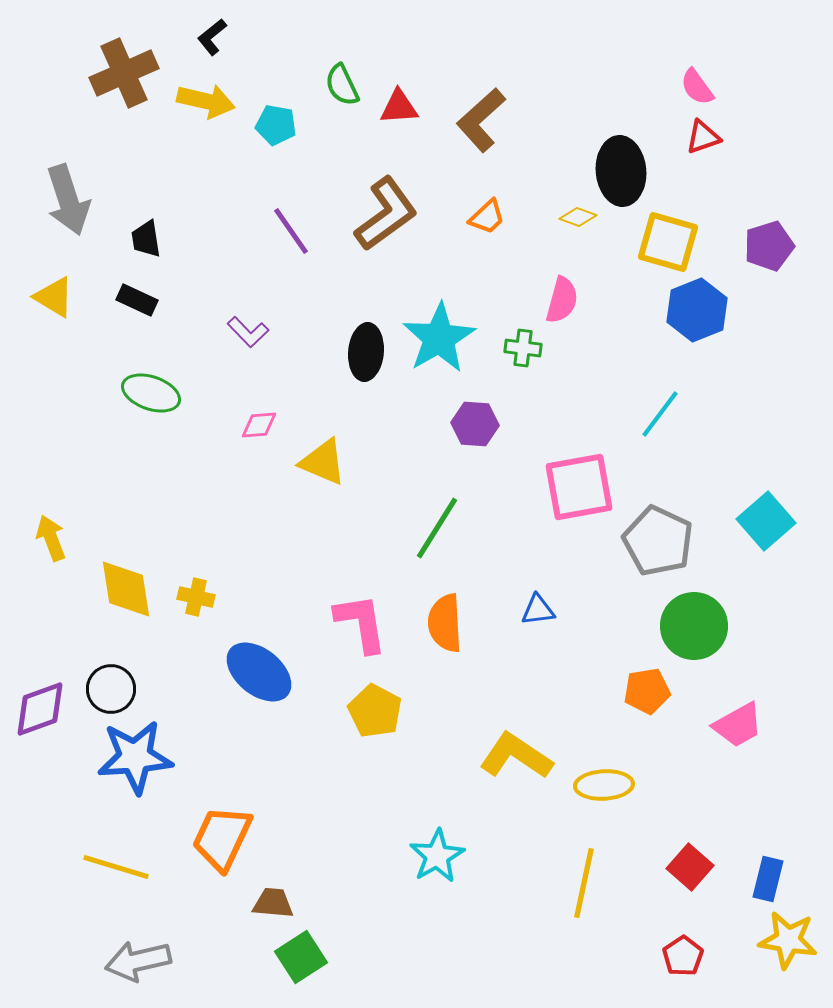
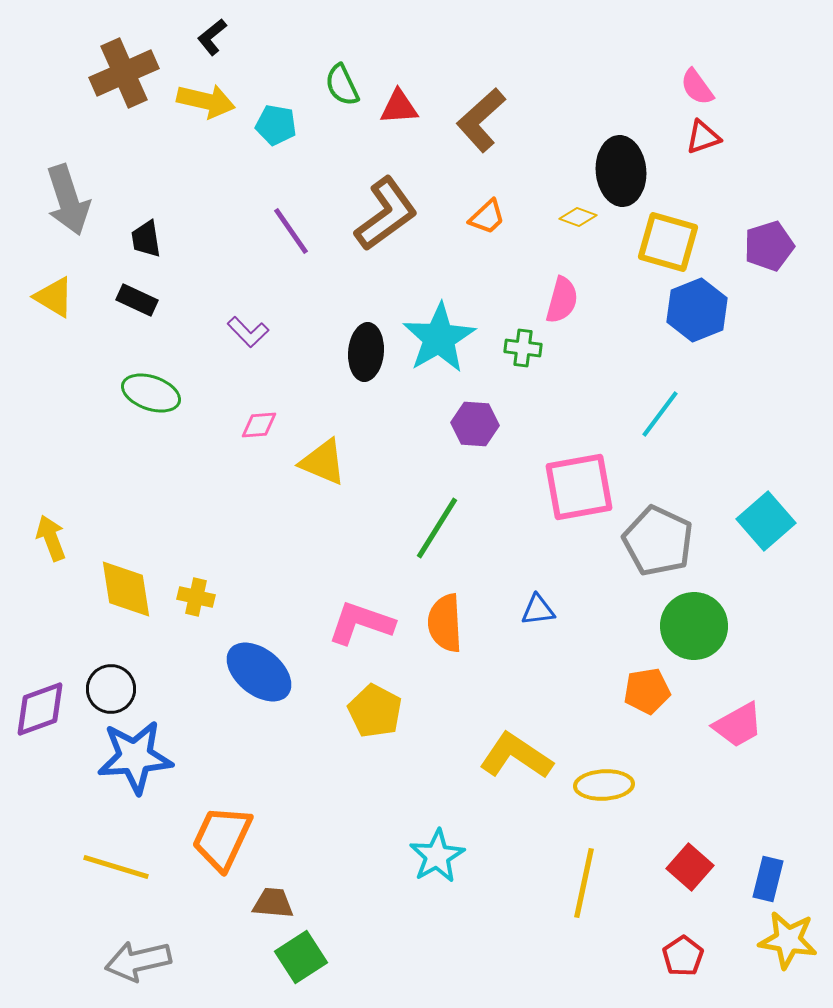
pink L-shape at (361, 623): rotated 62 degrees counterclockwise
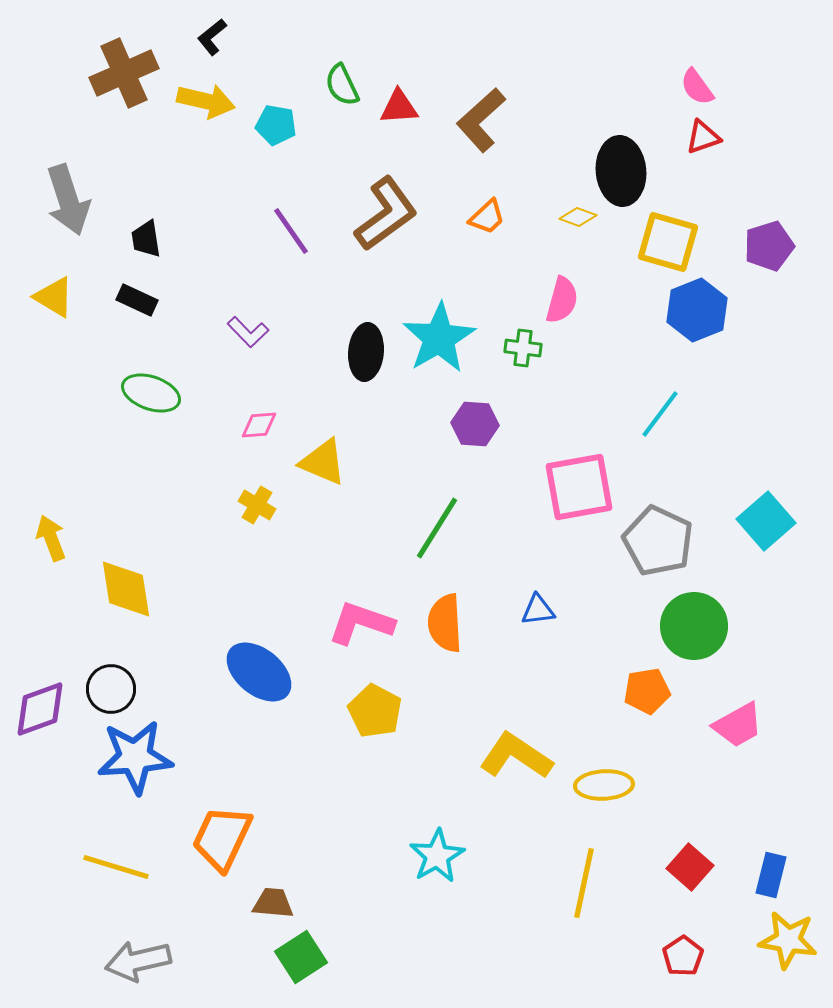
yellow cross at (196, 597): moved 61 px right, 92 px up; rotated 18 degrees clockwise
blue rectangle at (768, 879): moved 3 px right, 4 px up
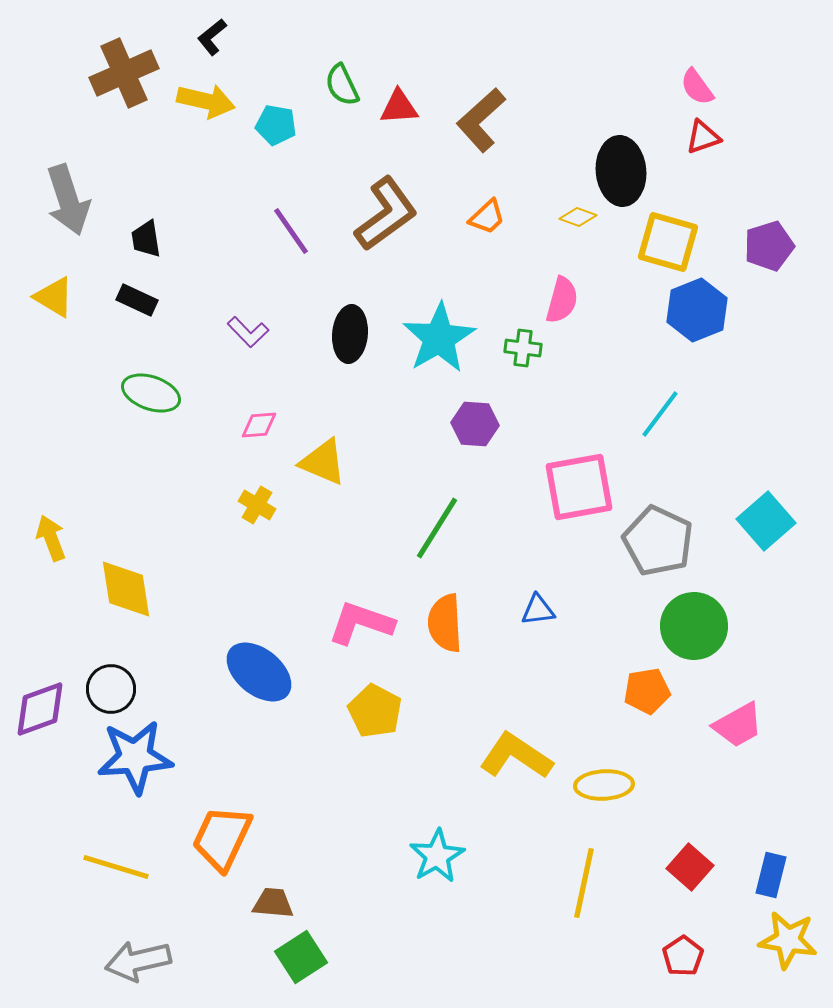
black ellipse at (366, 352): moved 16 px left, 18 px up
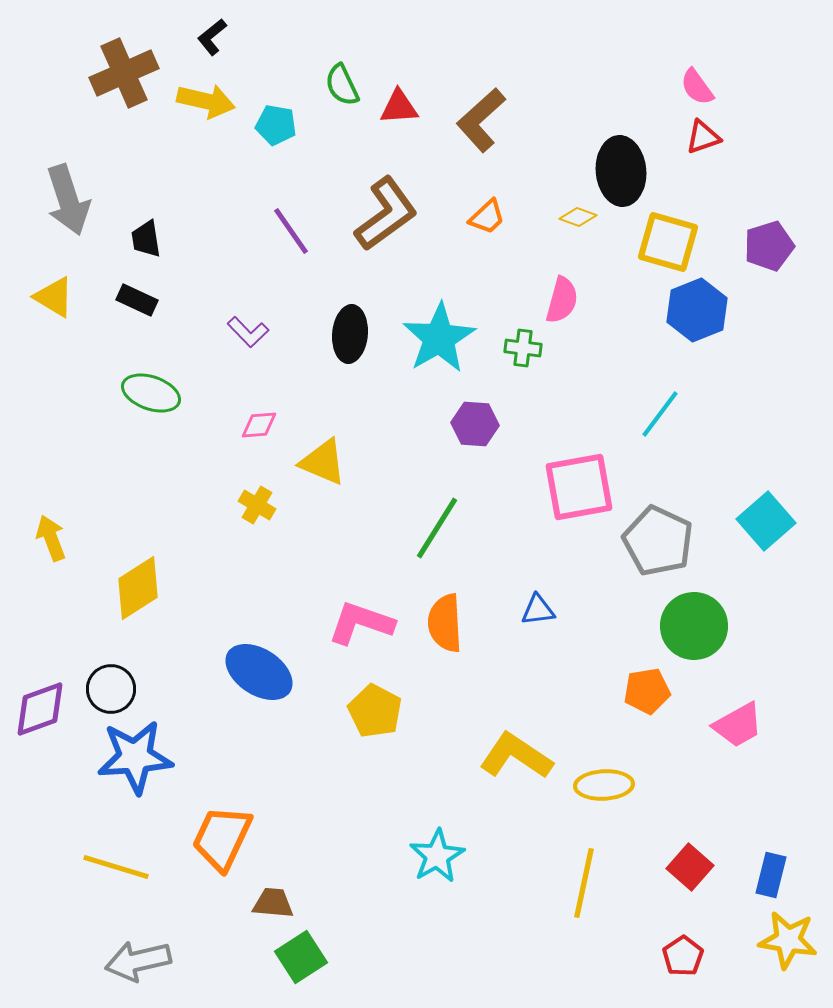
yellow diamond at (126, 589): moved 12 px right, 1 px up; rotated 66 degrees clockwise
blue ellipse at (259, 672): rotated 6 degrees counterclockwise
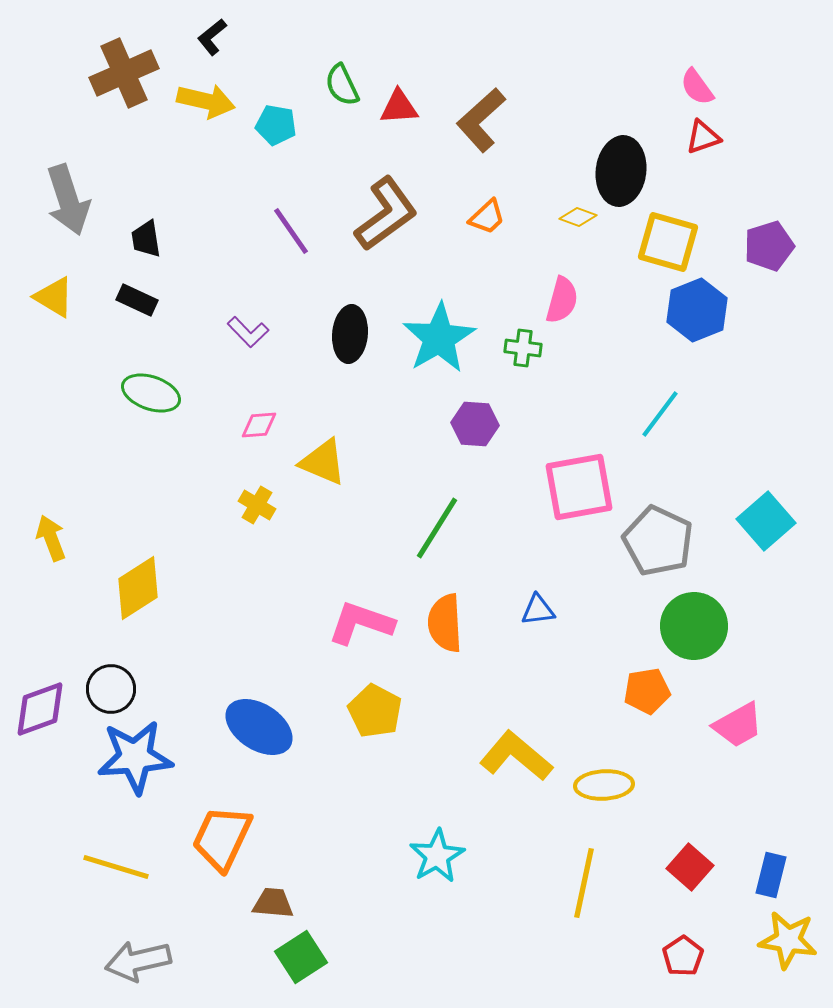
black ellipse at (621, 171): rotated 12 degrees clockwise
blue ellipse at (259, 672): moved 55 px down
yellow L-shape at (516, 756): rotated 6 degrees clockwise
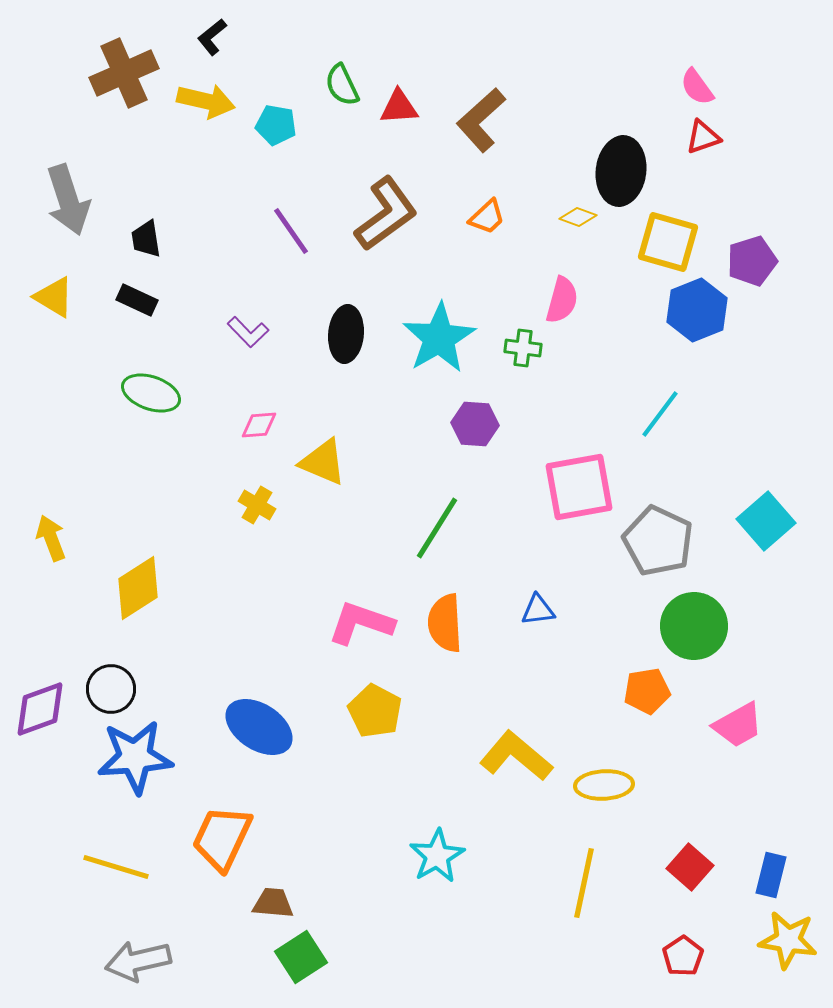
purple pentagon at (769, 246): moved 17 px left, 15 px down
black ellipse at (350, 334): moved 4 px left
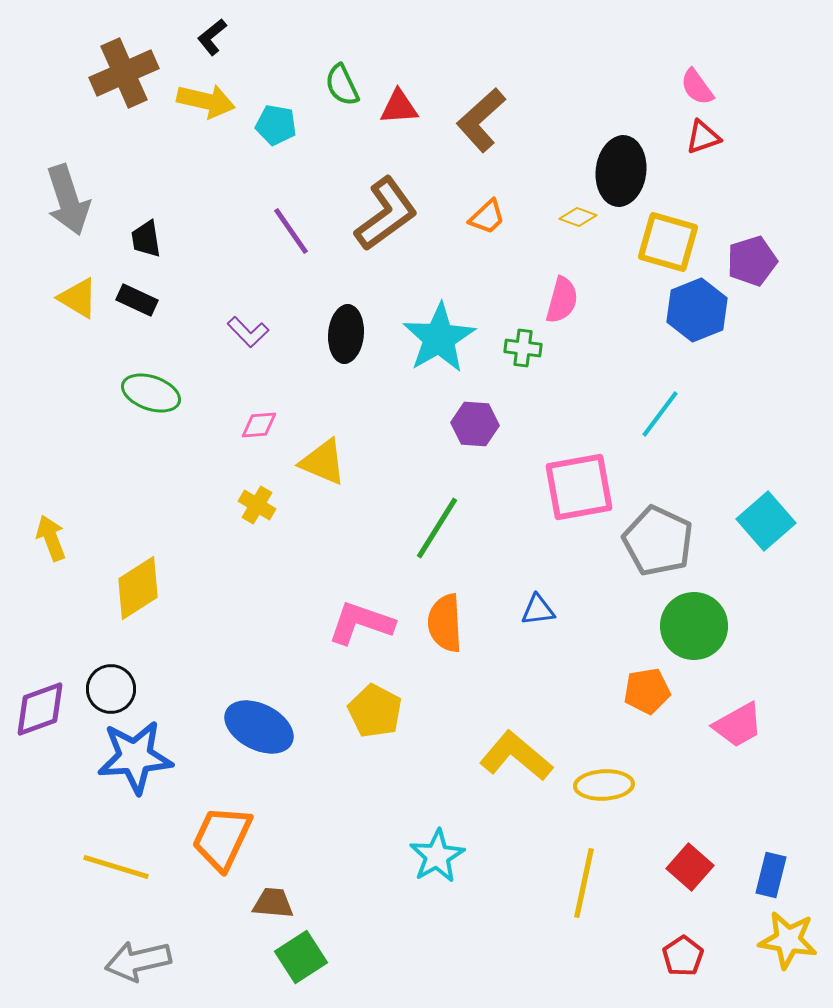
yellow triangle at (54, 297): moved 24 px right, 1 px down
blue ellipse at (259, 727): rotated 6 degrees counterclockwise
